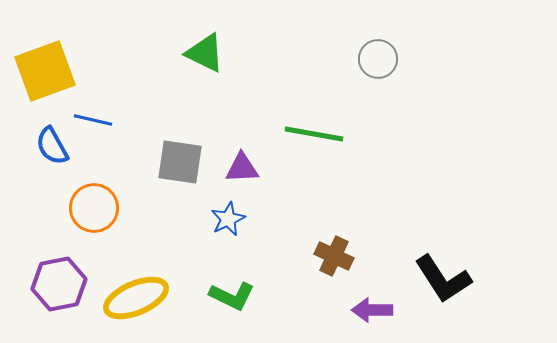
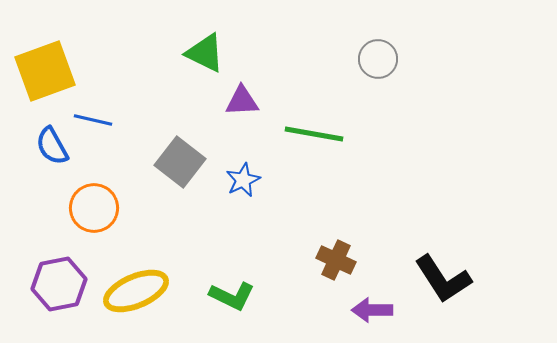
gray square: rotated 30 degrees clockwise
purple triangle: moved 67 px up
blue star: moved 15 px right, 39 px up
brown cross: moved 2 px right, 4 px down
yellow ellipse: moved 7 px up
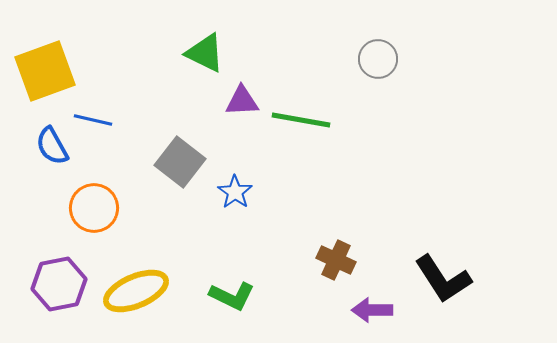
green line: moved 13 px left, 14 px up
blue star: moved 8 px left, 12 px down; rotated 12 degrees counterclockwise
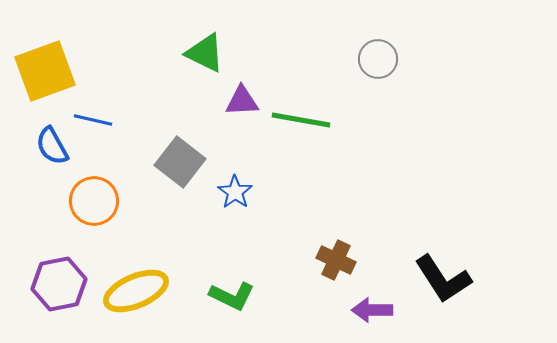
orange circle: moved 7 px up
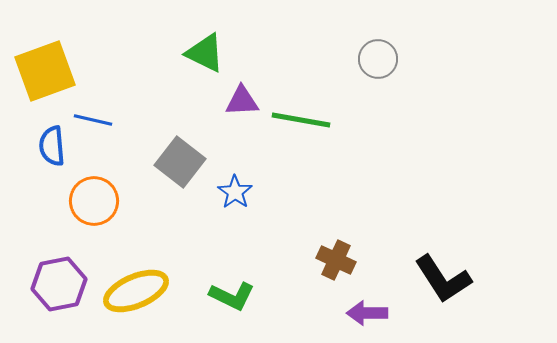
blue semicircle: rotated 24 degrees clockwise
purple arrow: moved 5 px left, 3 px down
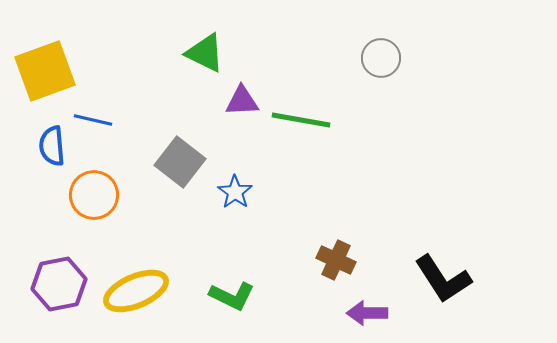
gray circle: moved 3 px right, 1 px up
orange circle: moved 6 px up
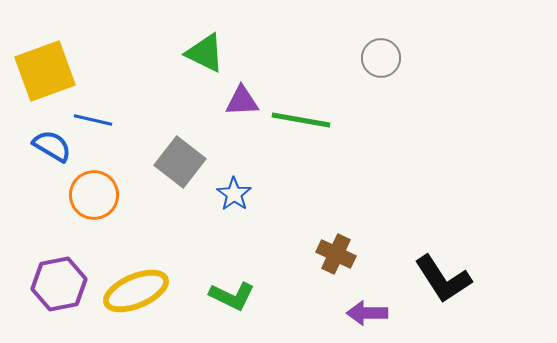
blue semicircle: rotated 126 degrees clockwise
blue star: moved 1 px left, 2 px down
brown cross: moved 6 px up
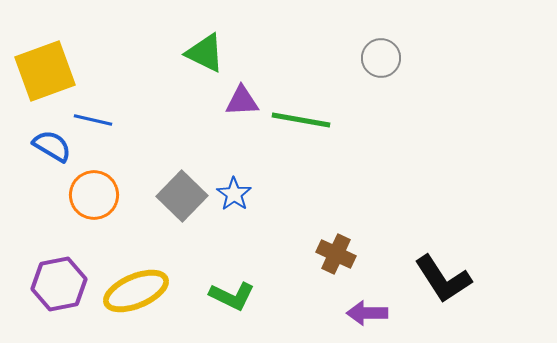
gray square: moved 2 px right, 34 px down; rotated 6 degrees clockwise
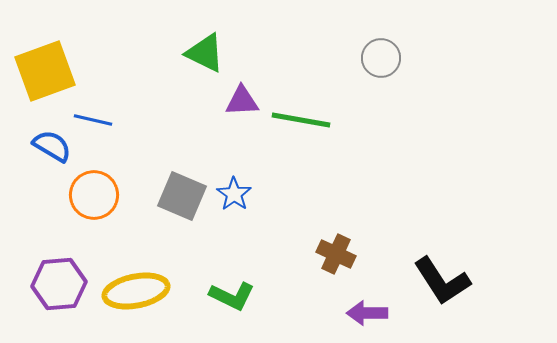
gray square: rotated 21 degrees counterclockwise
black L-shape: moved 1 px left, 2 px down
purple hexagon: rotated 6 degrees clockwise
yellow ellipse: rotated 12 degrees clockwise
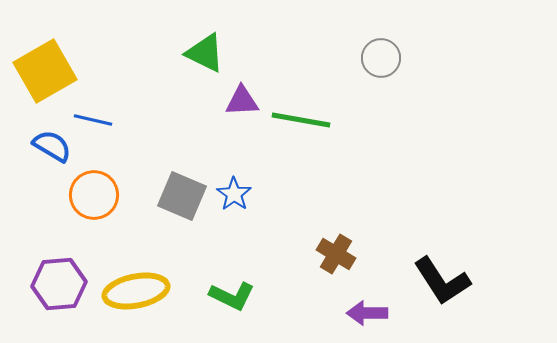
yellow square: rotated 10 degrees counterclockwise
brown cross: rotated 6 degrees clockwise
